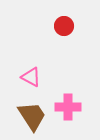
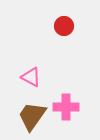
pink cross: moved 2 px left
brown trapezoid: rotated 112 degrees counterclockwise
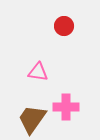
pink triangle: moved 7 px right, 5 px up; rotated 20 degrees counterclockwise
brown trapezoid: moved 3 px down
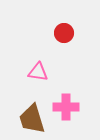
red circle: moved 7 px down
brown trapezoid: rotated 52 degrees counterclockwise
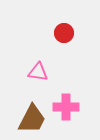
brown trapezoid: rotated 136 degrees counterclockwise
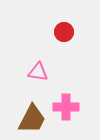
red circle: moved 1 px up
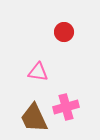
pink cross: rotated 15 degrees counterclockwise
brown trapezoid: moved 2 px right, 1 px up; rotated 128 degrees clockwise
